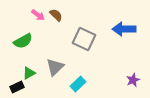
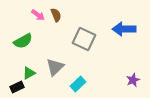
brown semicircle: rotated 24 degrees clockwise
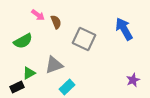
brown semicircle: moved 7 px down
blue arrow: rotated 60 degrees clockwise
gray triangle: moved 1 px left, 2 px up; rotated 24 degrees clockwise
cyan rectangle: moved 11 px left, 3 px down
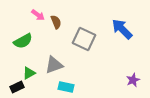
blue arrow: moved 2 px left; rotated 15 degrees counterclockwise
cyan rectangle: moved 1 px left; rotated 56 degrees clockwise
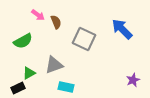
black rectangle: moved 1 px right, 1 px down
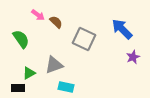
brown semicircle: rotated 24 degrees counterclockwise
green semicircle: moved 2 px left, 2 px up; rotated 96 degrees counterclockwise
purple star: moved 23 px up
black rectangle: rotated 24 degrees clockwise
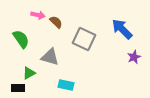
pink arrow: rotated 24 degrees counterclockwise
purple star: moved 1 px right
gray triangle: moved 4 px left, 8 px up; rotated 36 degrees clockwise
cyan rectangle: moved 2 px up
